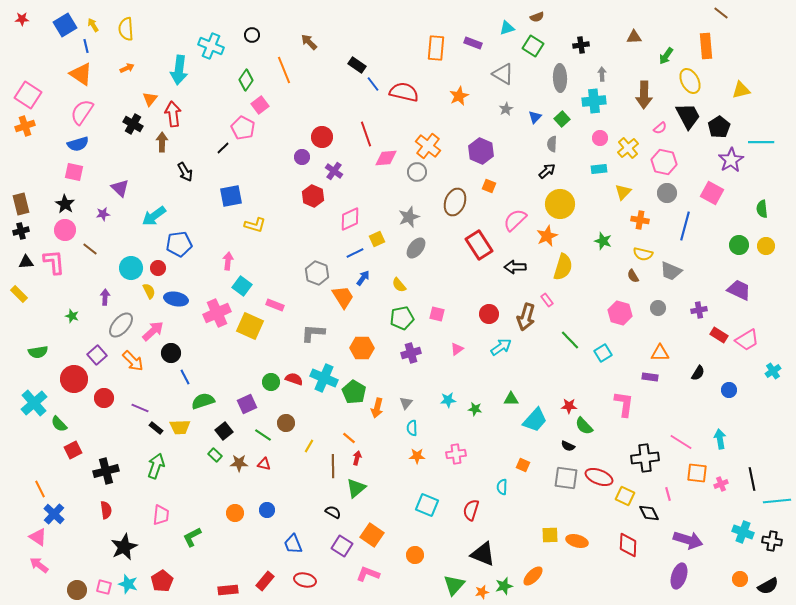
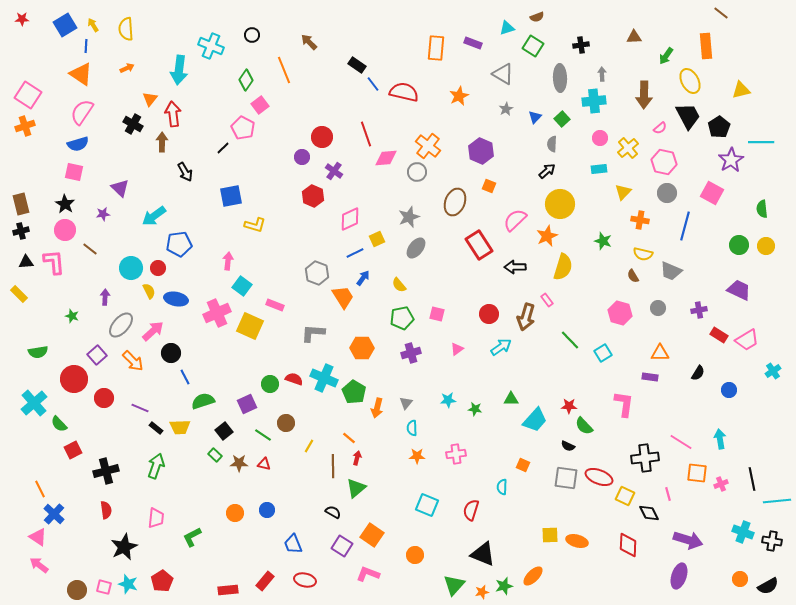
blue line at (86, 46): rotated 16 degrees clockwise
green circle at (271, 382): moved 1 px left, 2 px down
pink trapezoid at (161, 515): moved 5 px left, 3 px down
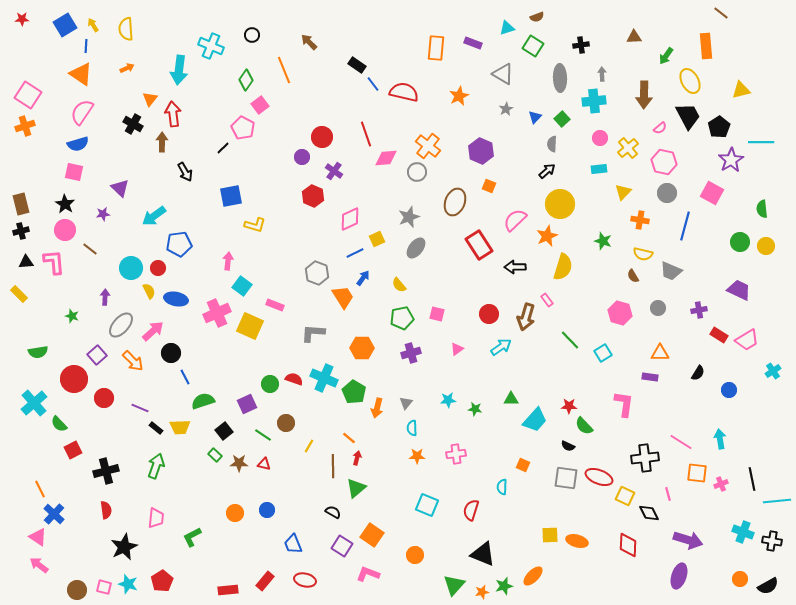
green circle at (739, 245): moved 1 px right, 3 px up
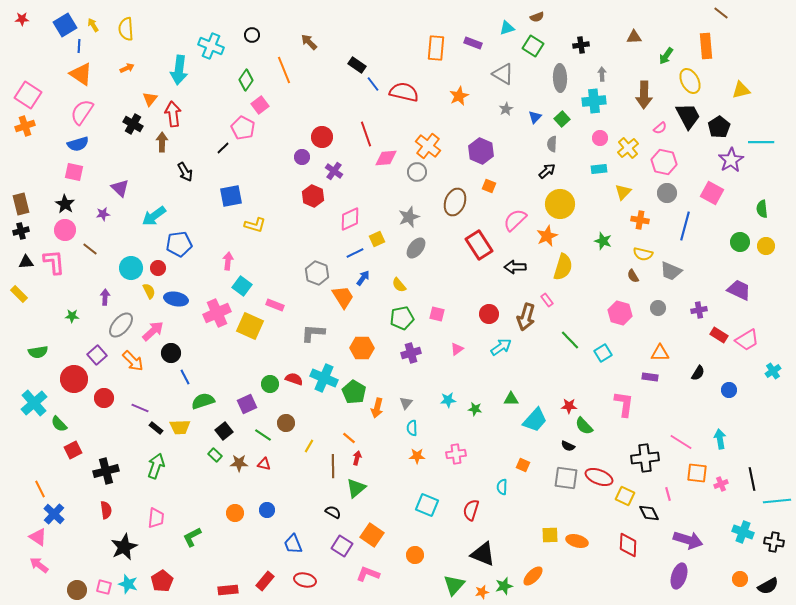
blue line at (86, 46): moved 7 px left
green star at (72, 316): rotated 16 degrees counterclockwise
black cross at (772, 541): moved 2 px right, 1 px down
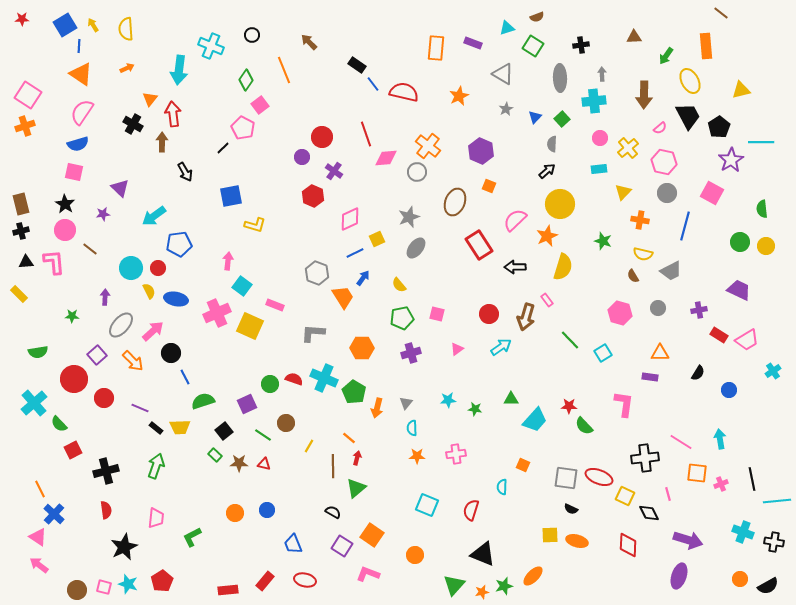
gray trapezoid at (671, 271): rotated 50 degrees counterclockwise
black semicircle at (568, 446): moved 3 px right, 63 px down
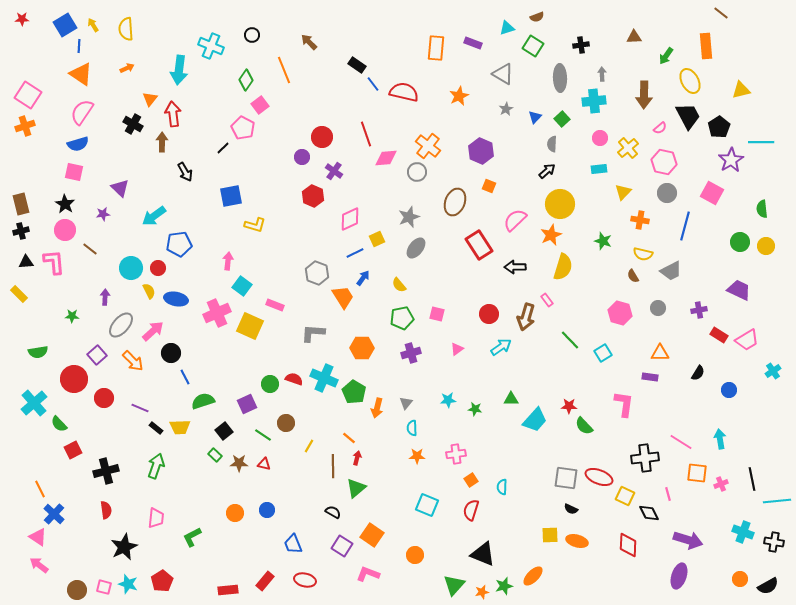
orange star at (547, 236): moved 4 px right, 1 px up
orange square at (523, 465): moved 52 px left, 15 px down; rotated 32 degrees clockwise
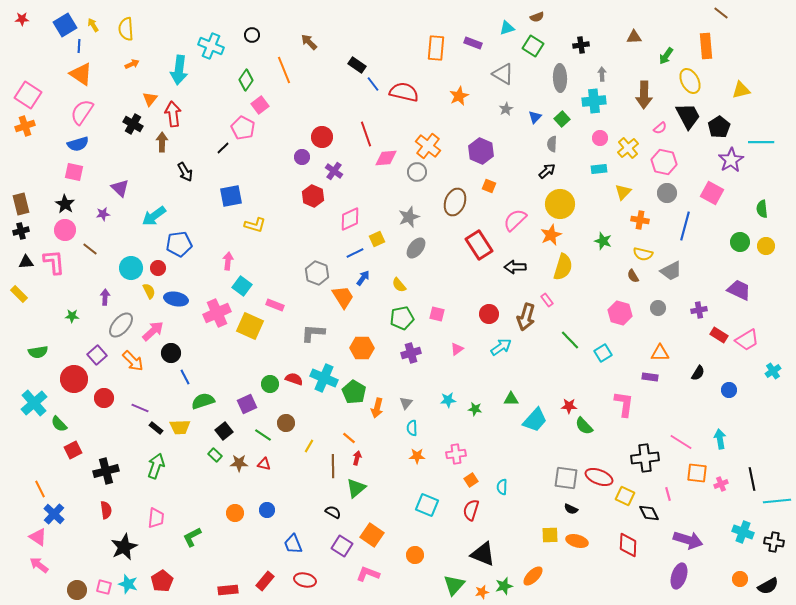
orange arrow at (127, 68): moved 5 px right, 4 px up
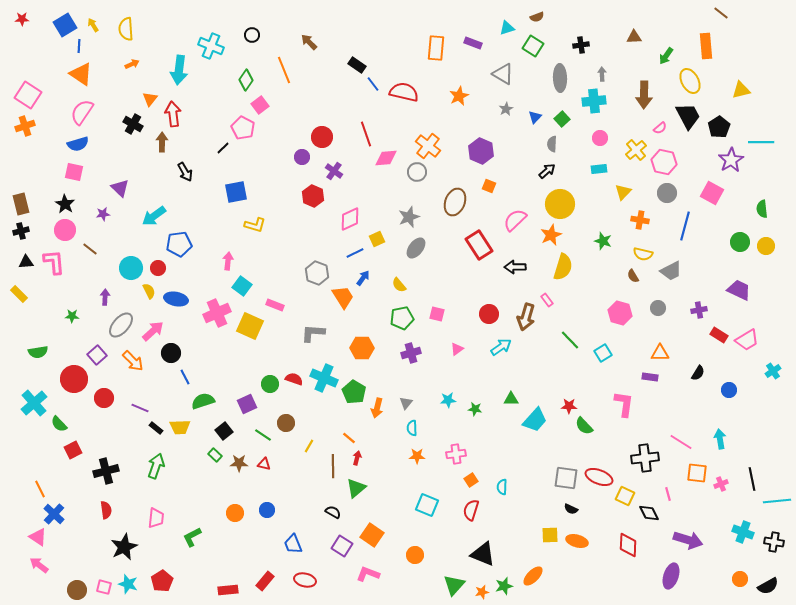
yellow cross at (628, 148): moved 8 px right, 2 px down
blue square at (231, 196): moved 5 px right, 4 px up
purple ellipse at (679, 576): moved 8 px left
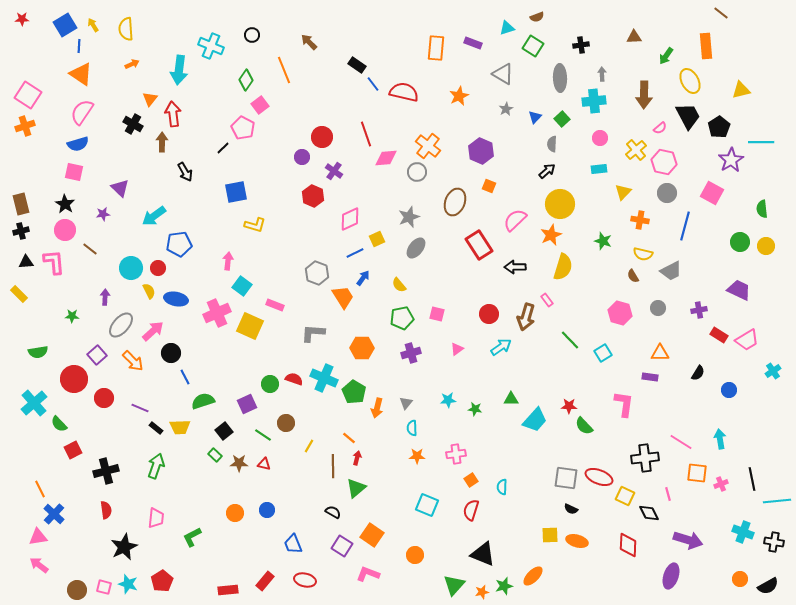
pink triangle at (38, 537): rotated 42 degrees counterclockwise
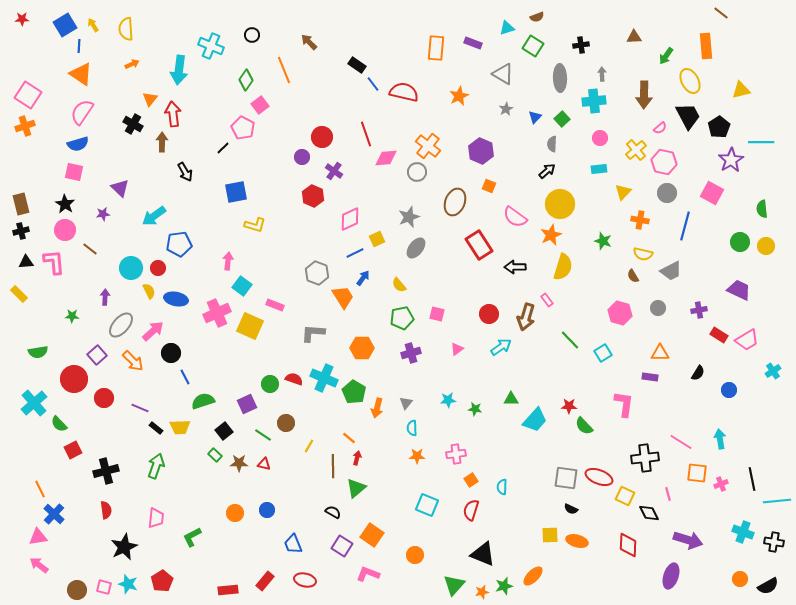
pink semicircle at (515, 220): moved 3 px up; rotated 100 degrees counterclockwise
